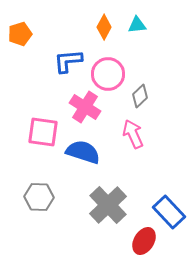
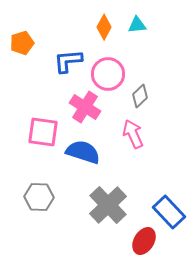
orange pentagon: moved 2 px right, 9 px down
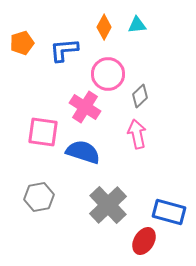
blue L-shape: moved 4 px left, 11 px up
pink arrow: moved 4 px right; rotated 12 degrees clockwise
gray hexagon: rotated 12 degrees counterclockwise
blue rectangle: rotated 32 degrees counterclockwise
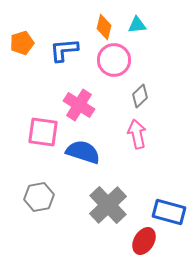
orange diamond: rotated 15 degrees counterclockwise
pink circle: moved 6 px right, 14 px up
pink cross: moved 6 px left, 2 px up
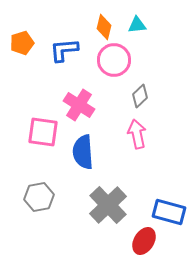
blue semicircle: rotated 112 degrees counterclockwise
